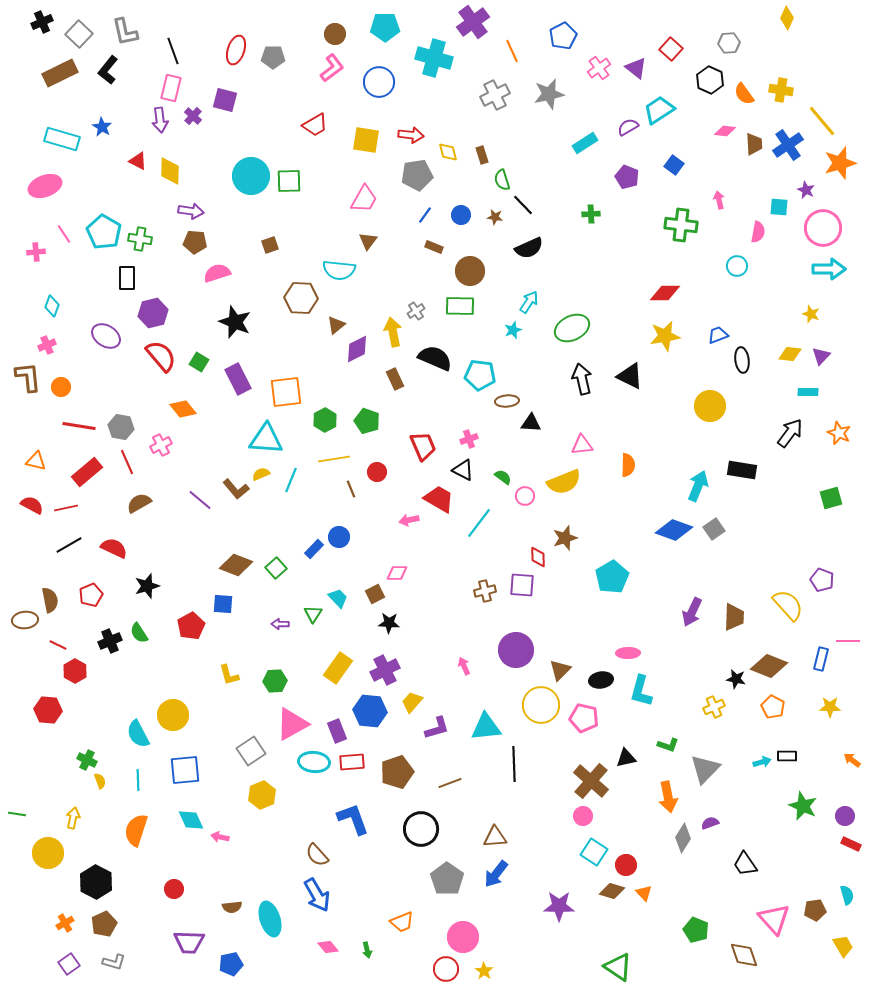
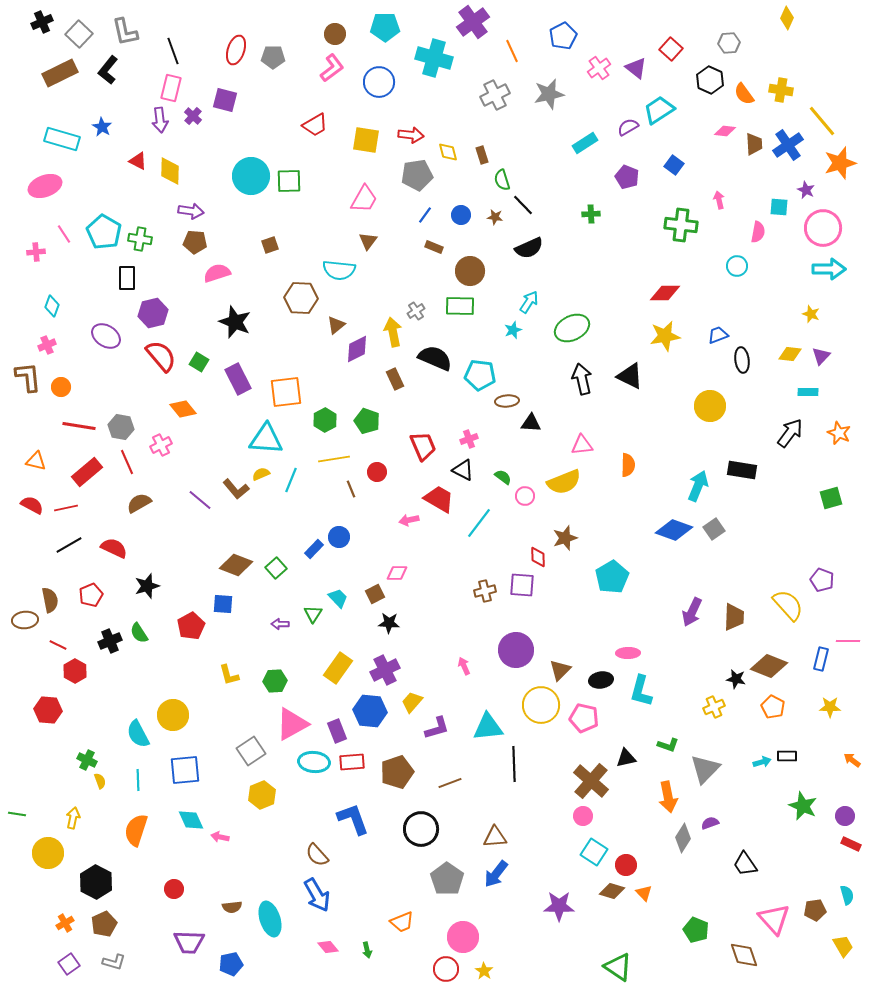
cyan triangle at (486, 727): moved 2 px right
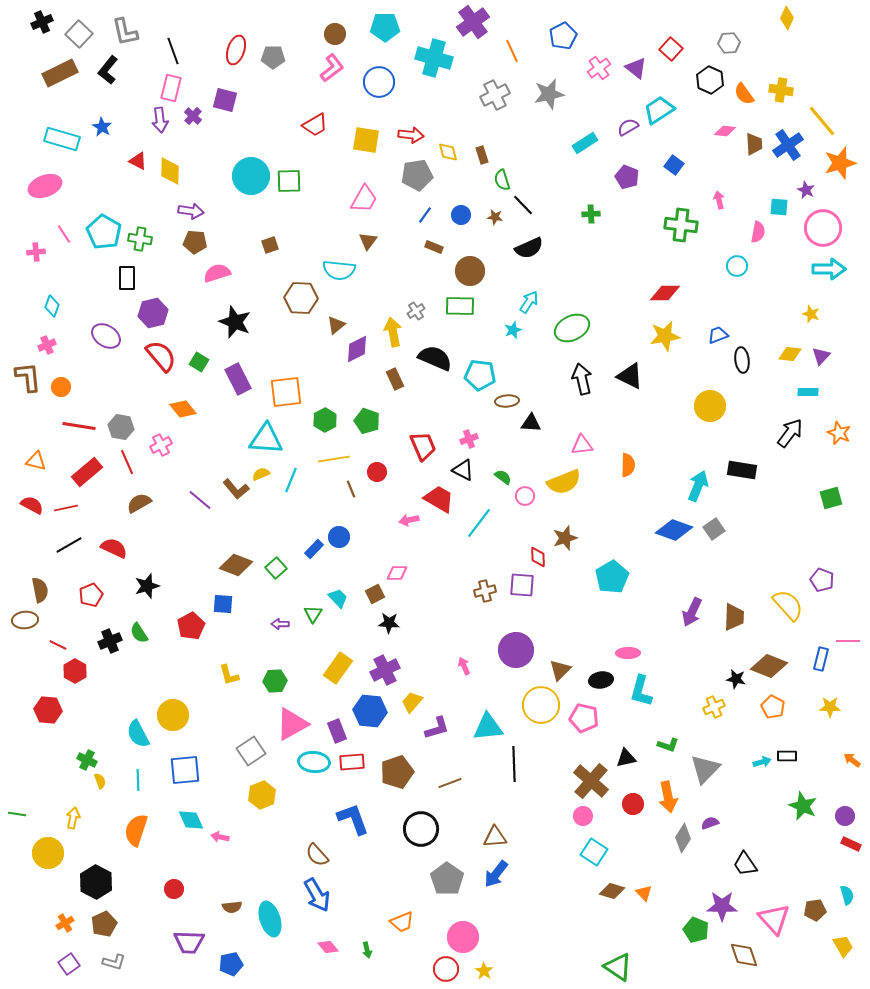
brown semicircle at (50, 600): moved 10 px left, 10 px up
red circle at (626, 865): moved 7 px right, 61 px up
purple star at (559, 906): moved 163 px right
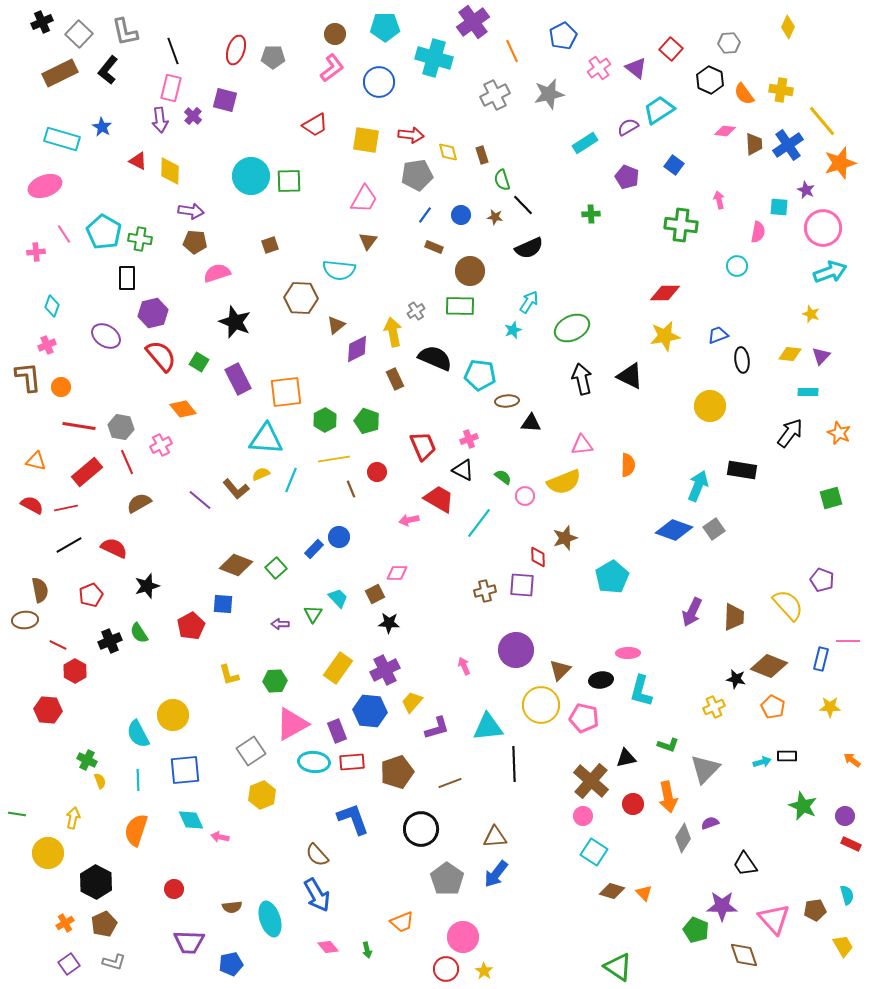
yellow diamond at (787, 18): moved 1 px right, 9 px down
cyan arrow at (829, 269): moved 1 px right, 3 px down; rotated 20 degrees counterclockwise
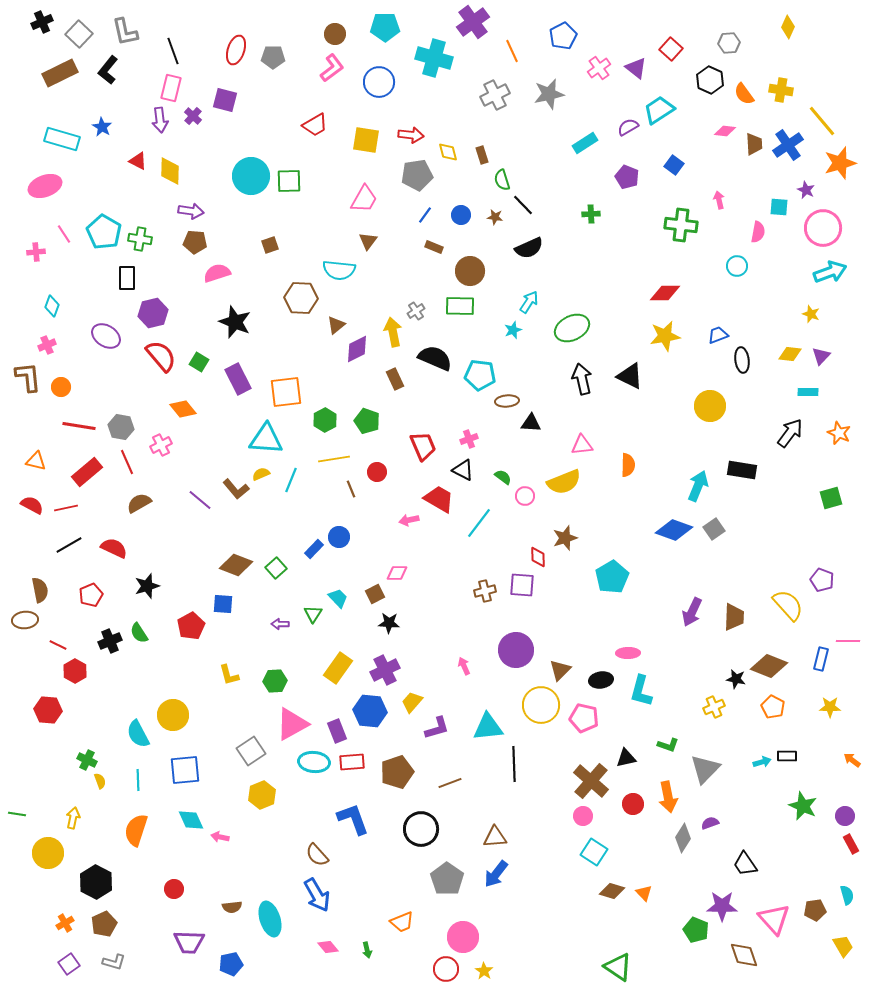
red rectangle at (851, 844): rotated 36 degrees clockwise
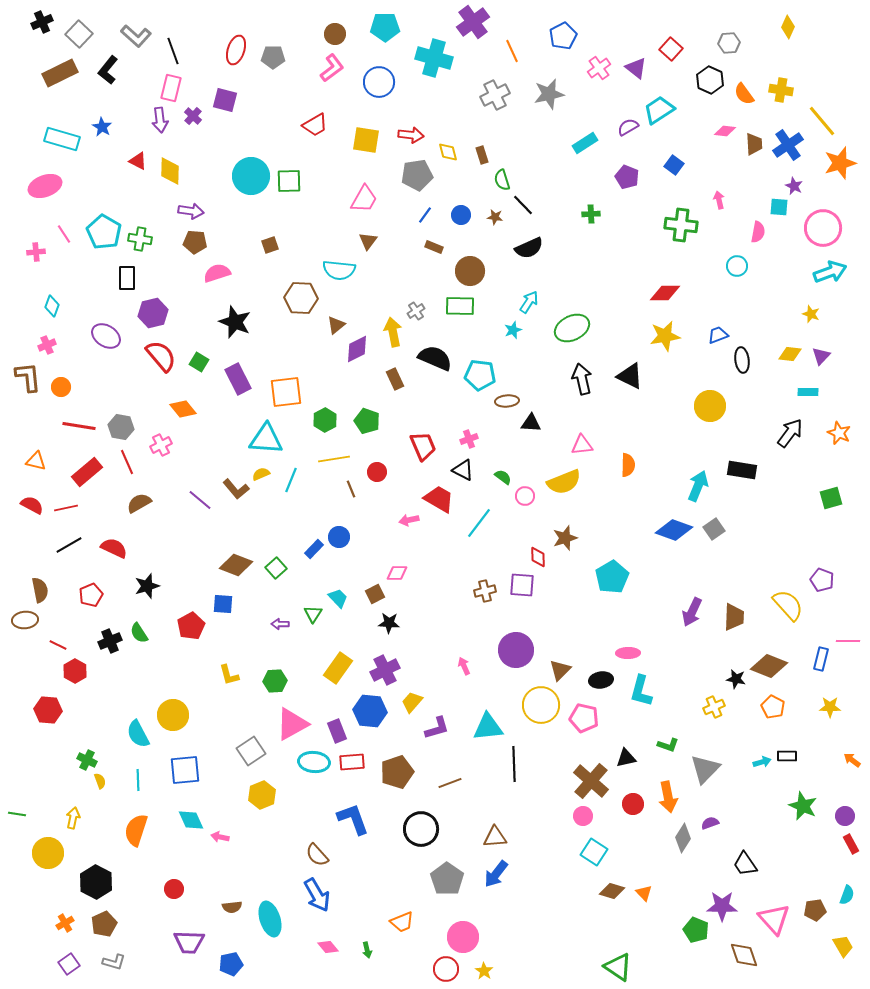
gray L-shape at (125, 32): moved 11 px right, 4 px down; rotated 36 degrees counterclockwise
purple star at (806, 190): moved 12 px left, 4 px up
cyan semicircle at (847, 895): rotated 36 degrees clockwise
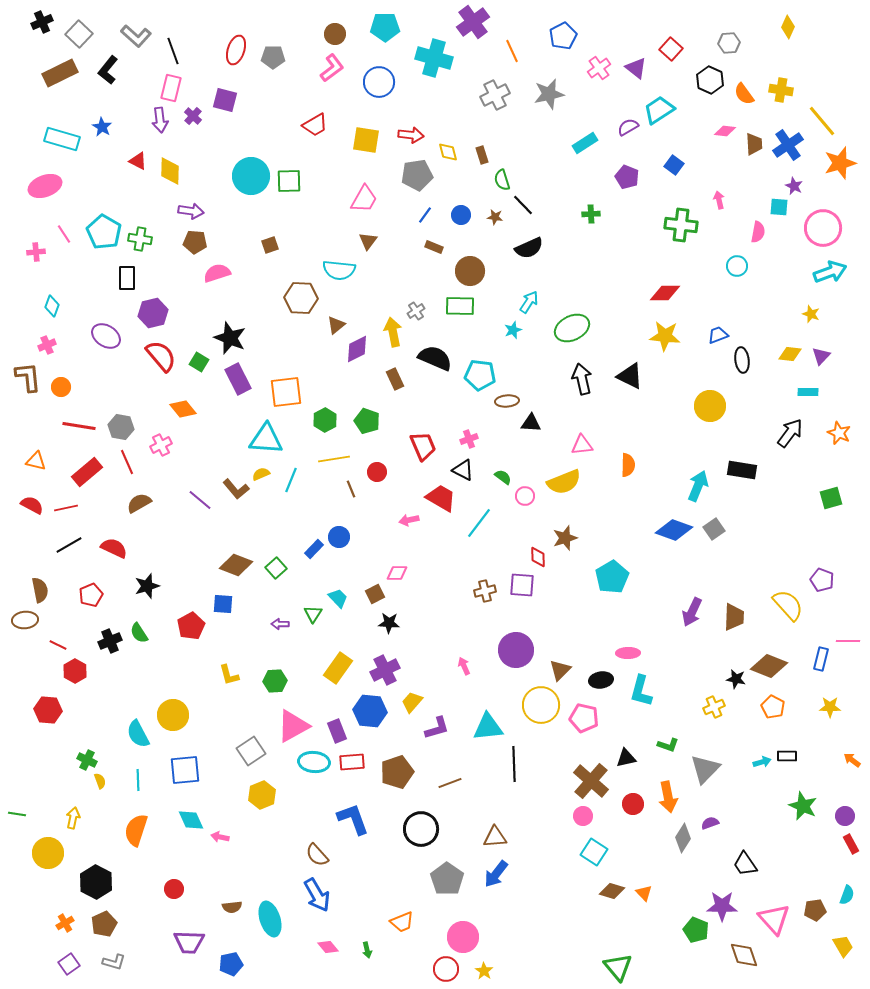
black star at (235, 322): moved 5 px left, 16 px down
yellow star at (665, 336): rotated 16 degrees clockwise
red trapezoid at (439, 499): moved 2 px right, 1 px up
pink triangle at (292, 724): moved 1 px right, 2 px down
green triangle at (618, 967): rotated 16 degrees clockwise
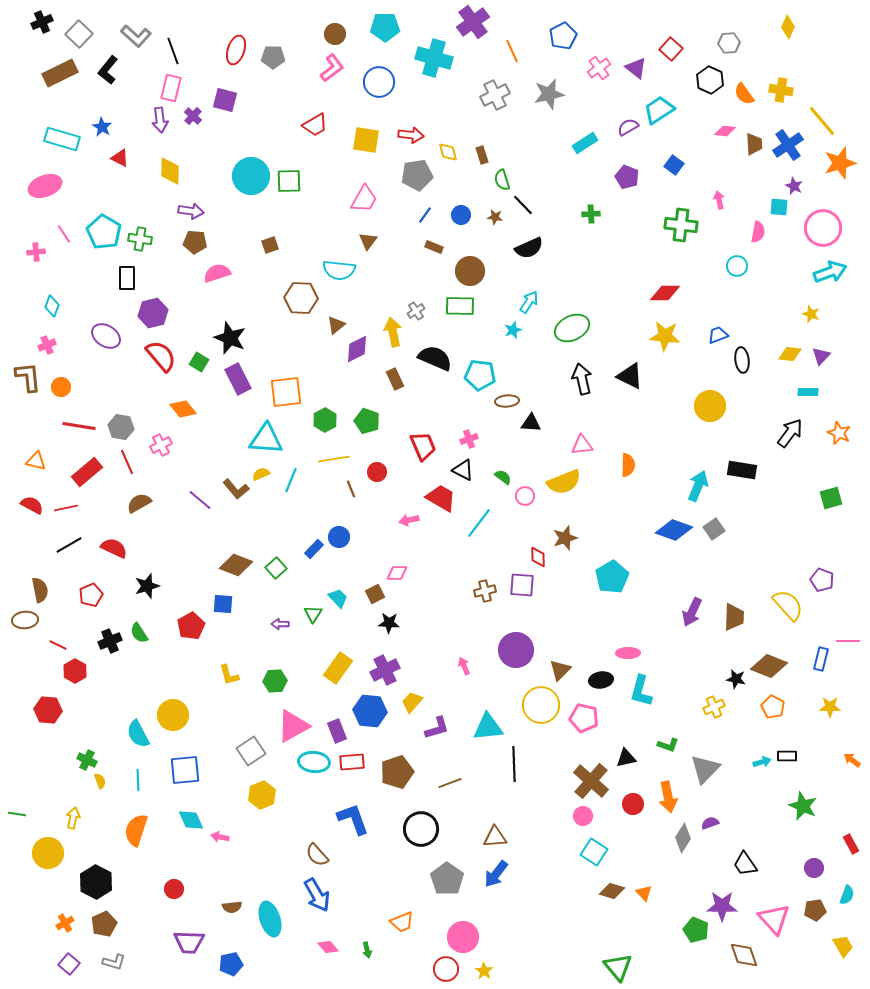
red triangle at (138, 161): moved 18 px left, 3 px up
purple circle at (845, 816): moved 31 px left, 52 px down
purple square at (69, 964): rotated 15 degrees counterclockwise
